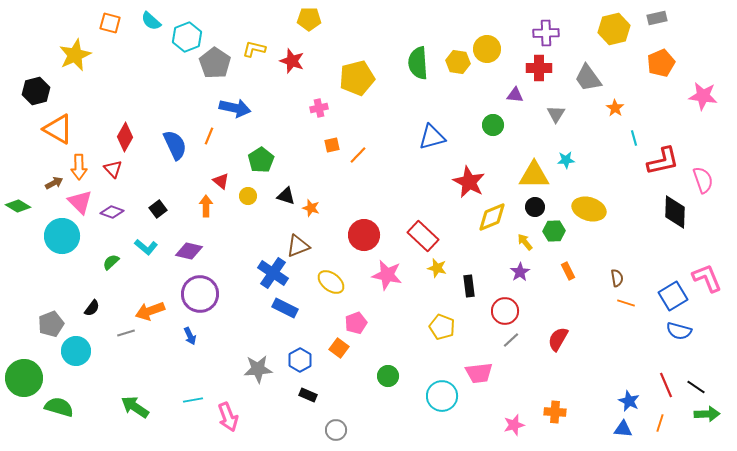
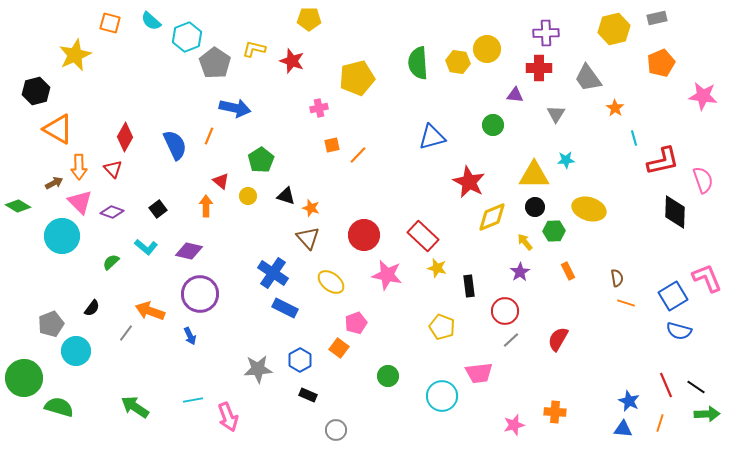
brown triangle at (298, 246): moved 10 px right, 8 px up; rotated 50 degrees counterclockwise
orange arrow at (150, 311): rotated 40 degrees clockwise
gray line at (126, 333): rotated 36 degrees counterclockwise
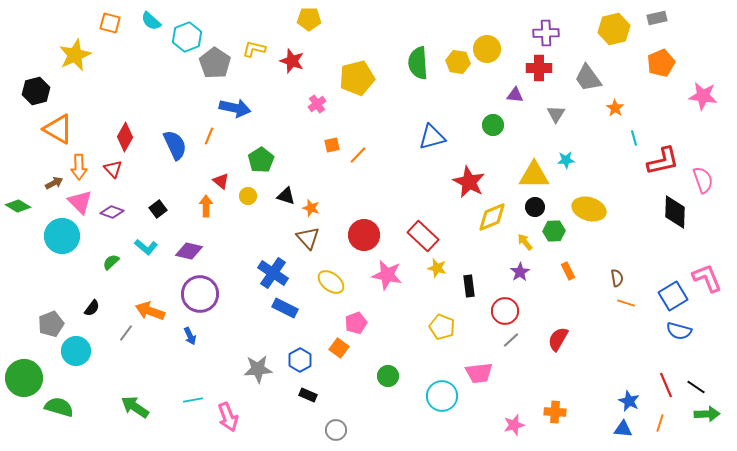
pink cross at (319, 108): moved 2 px left, 4 px up; rotated 24 degrees counterclockwise
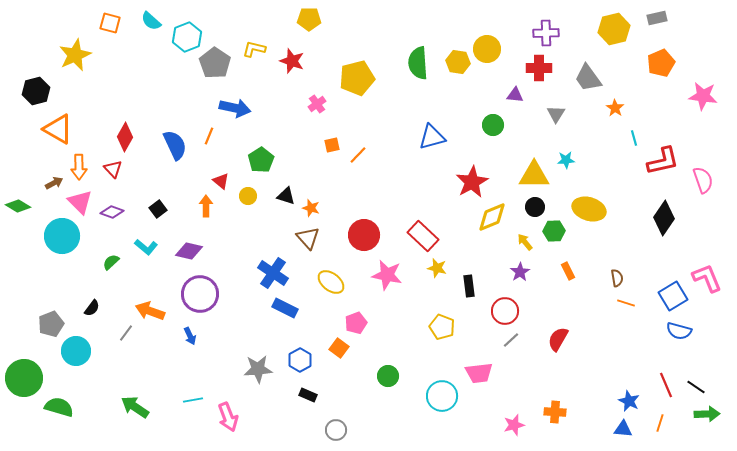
red star at (469, 182): moved 3 px right; rotated 16 degrees clockwise
black diamond at (675, 212): moved 11 px left, 6 px down; rotated 32 degrees clockwise
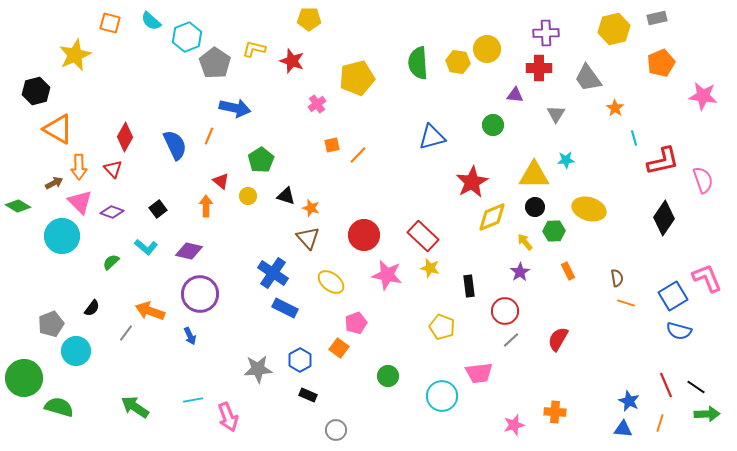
yellow star at (437, 268): moved 7 px left
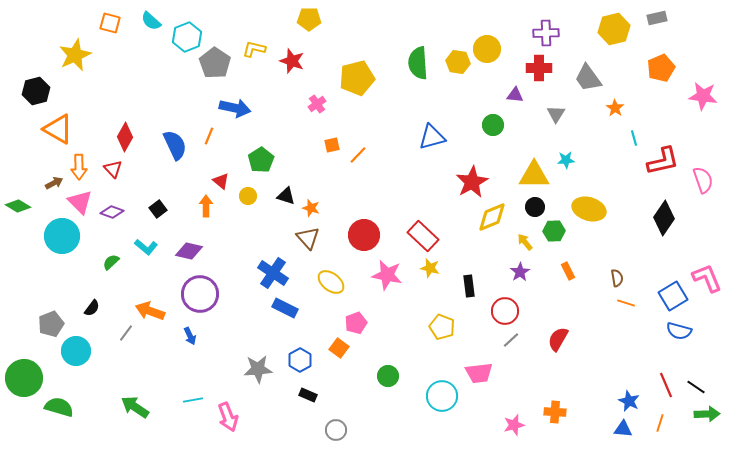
orange pentagon at (661, 63): moved 5 px down
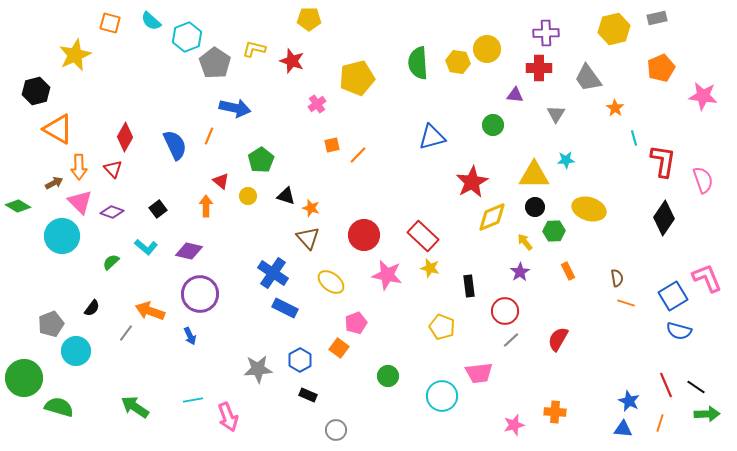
red L-shape at (663, 161): rotated 68 degrees counterclockwise
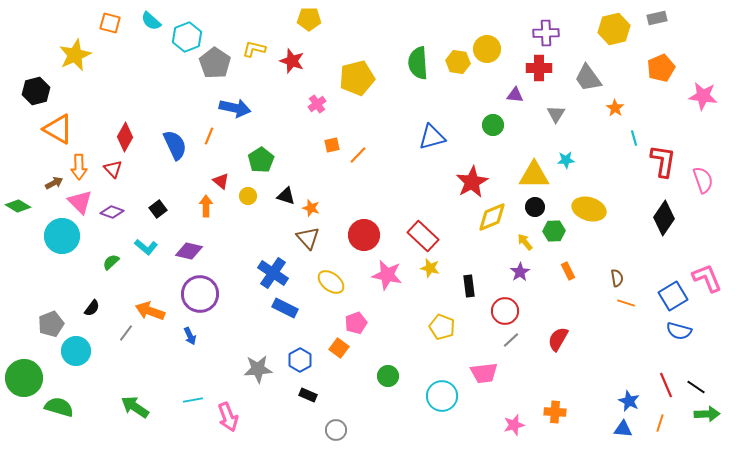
pink trapezoid at (479, 373): moved 5 px right
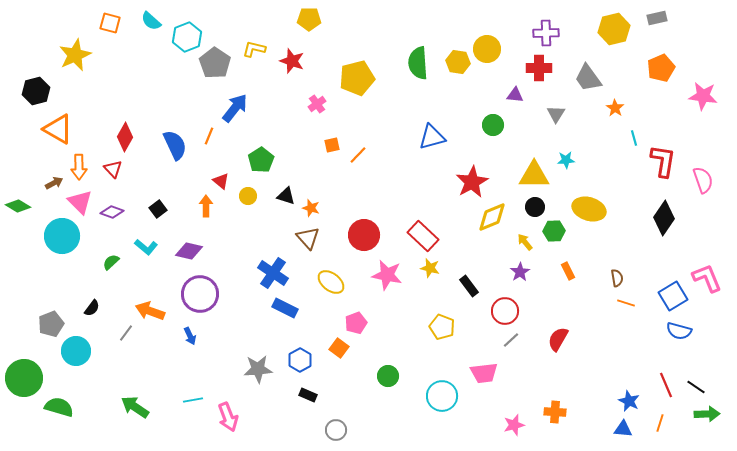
blue arrow at (235, 108): rotated 64 degrees counterclockwise
black rectangle at (469, 286): rotated 30 degrees counterclockwise
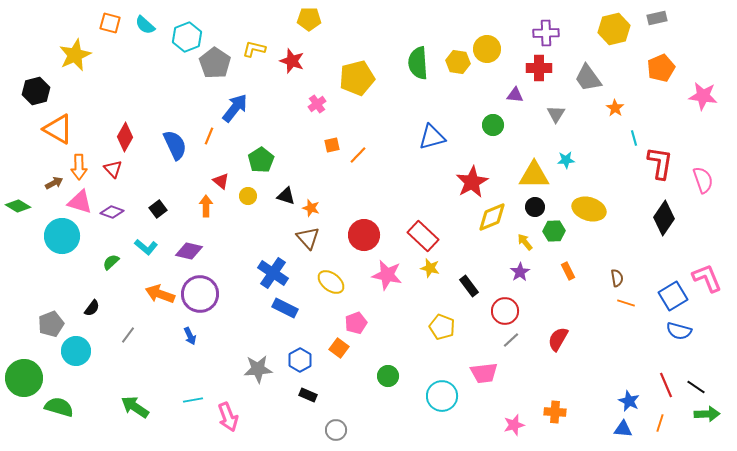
cyan semicircle at (151, 21): moved 6 px left, 4 px down
red L-shape at (663, 161): moved 3 px left, 2 px down
pink triangle at (80, 202): rotated 28 degrees counterclockwise
orange arrow at (150, 311): moved 10 px right, 17 px up
gray line at (126, 333): moved 2 px right, 2 px down
